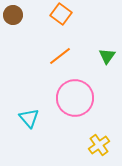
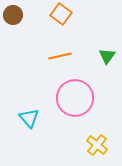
orange line: rotated 25 degrees clockwise
yellow cross: moved 2 px left; rotated 15 degrees counterclockwise
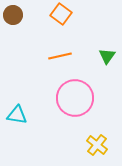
cyan triangle: moved 12 px left, 3 px up; rotated 40 degrees counterclockwise
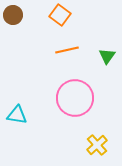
orange square: moved 1 px left, 1 px down
orange line: moved 7 px right, 6 px up
yellow cross: rotated 10 degrees clockwise
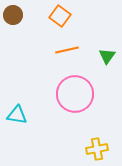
orange square: moved 1 px down
pink circle: moved 4 px up
yellow cross: moved 4 px down; rotated 30 degrees clockwise
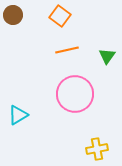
cyan triangle: moved 1 px right; rotated 40 degrees counterclockwise
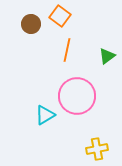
brown circle: moved 18 px right, 9 px down
orange line: rotated 65 degrees counterclockwise
green triangle: rotated 18 degrees clockwise
pink circle: moved 2 px right, 2 px down
cyan triangle: moved 27 px right
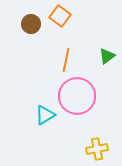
orange line: moved 1 px left, 10 px down
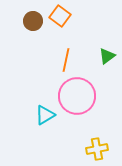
brown circle: moved 2 px right, 3 px up
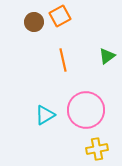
orange square: rotated 25 degrees clockwise
brown circle: moved 1 px right, 1 px down
orange line: moved 3 px left; rotated 25 degrees counterclockwise
pink circle: moved 9 px right, 14 px down
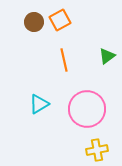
orange square: moved 4 px down
orange line: moved 1 px right
pink circle: moved 1 px right, 1 px up
cyan triangle: moved 6 px left, 11 px up
yellow cross: moved 1 px down
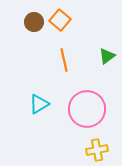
orange square: rotated 20 degrees counterclockwise
